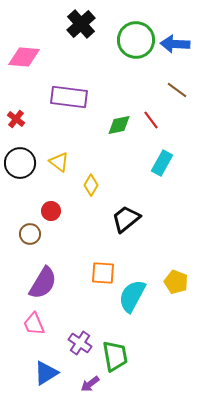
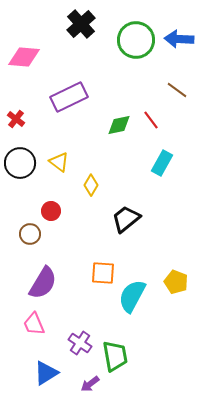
blue arrow: moved 4 px right, 5 px up
purple rectangle: rotated 33 degrees counterclockwise
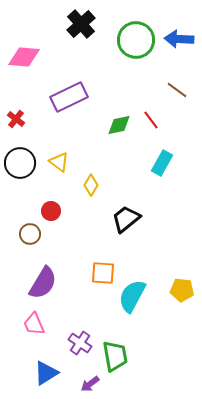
yellow pentagon: moved 6 px right, 8 px down; rotated 15 degrees counterclockwise
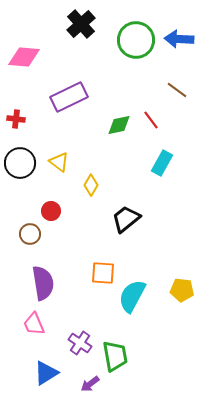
red cross: rotated 30 degrees counterclockwise
purple semicircle: rotated 40 degrees counterclockwise
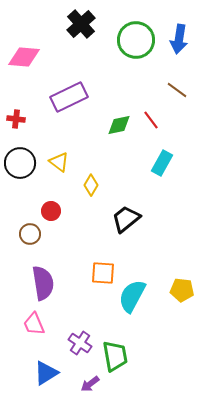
blue arrow: rotated 84 degrees counterclockwise
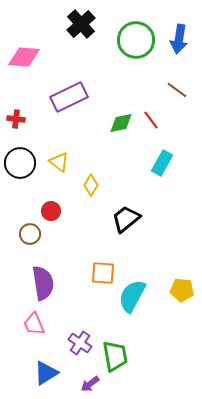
green diamond: moved 2 px right, 2 px up
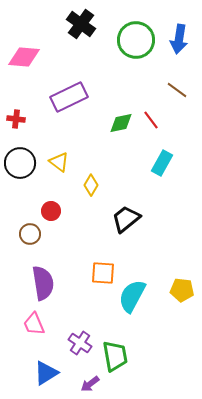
black cross: rotated 12 degrees counterclockwise
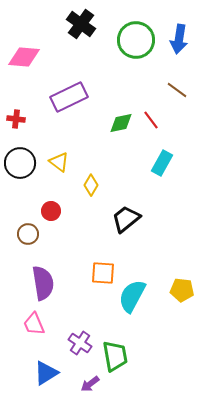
brown circle: moved 2 px left
